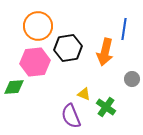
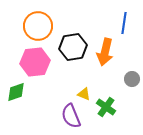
blue line: moved 6 px up
black hexagon: moved 5 px right, 1 px up
green diamond: moved 2 px right, 5 px down; rotated 15 degrees counterclockwise
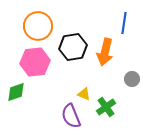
green cross: rotated 18 degrees clockwise
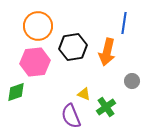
orange arrow: moved 2 px right
gray circle: moved 2 px down
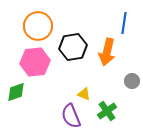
green cross: moved 1 px right, 4 px down
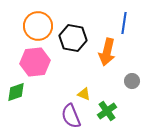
black hexagon: moved 9 px up; rotated 20 degrees clockwise
